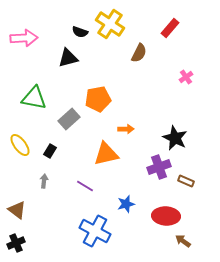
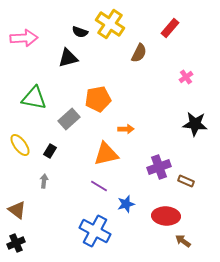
black star: moved 20 px right, 14 px up; rotated 20 degrees counterclockwise
purple line: moved 14 px right
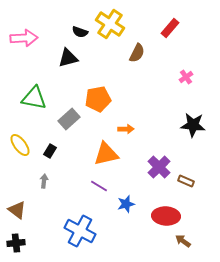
brown semicircle: moved 2 px left
black star: moved 2 px left, 1 px down
purple cross: rotated 25 degrees counterclockwise
blue cross: moved 15 px left
black cross: rotated 18 degrees clockwise
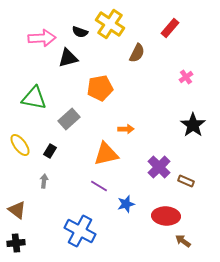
pink arrow: moved 18 px right
orange pentagon: moved 2 px right, 11 px up
black star: rotated 30 degrees clockwise
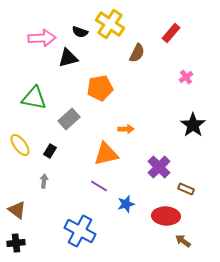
red rectangle: moved 1 px right, 5 px down
brown rectangle: moved 8 px down
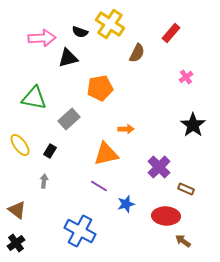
black cross: rotated 30 degrees counterclockwise
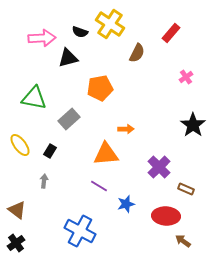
orange triangle: rotated 8 degrees clockwise
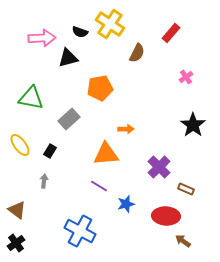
green triangle: moved 3 px left
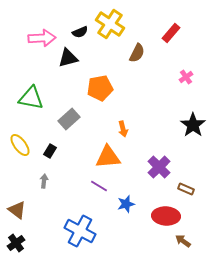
black semicircle: rotated 42 degrees counterclockwise
orange arrow: moved 3 px left; rotated 77 degrees clockwise
orange triangle: moved 2 px right, 3 px down
